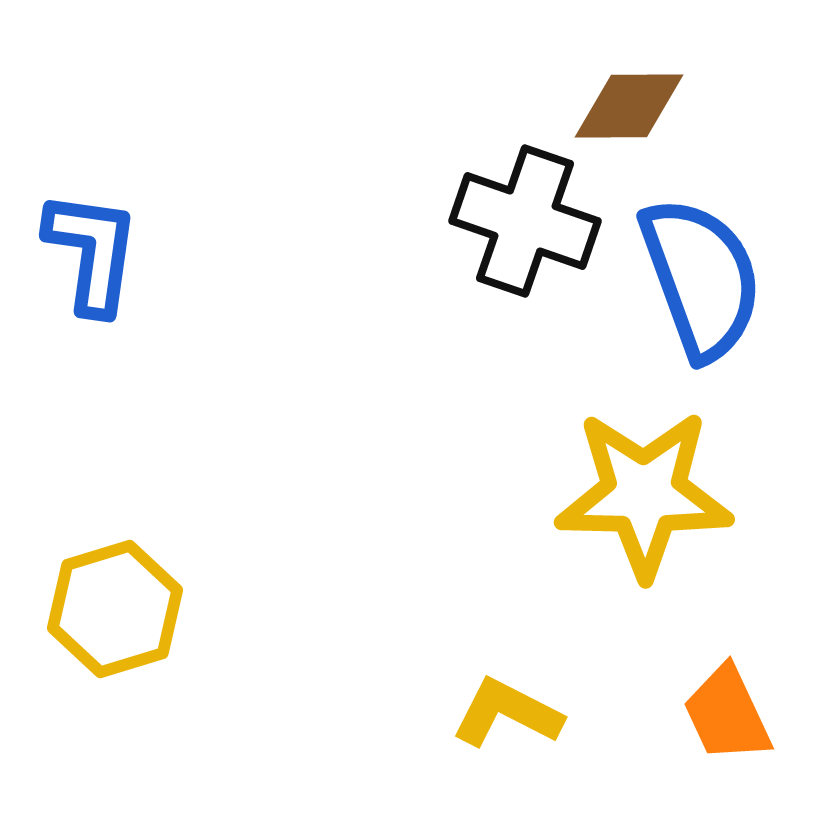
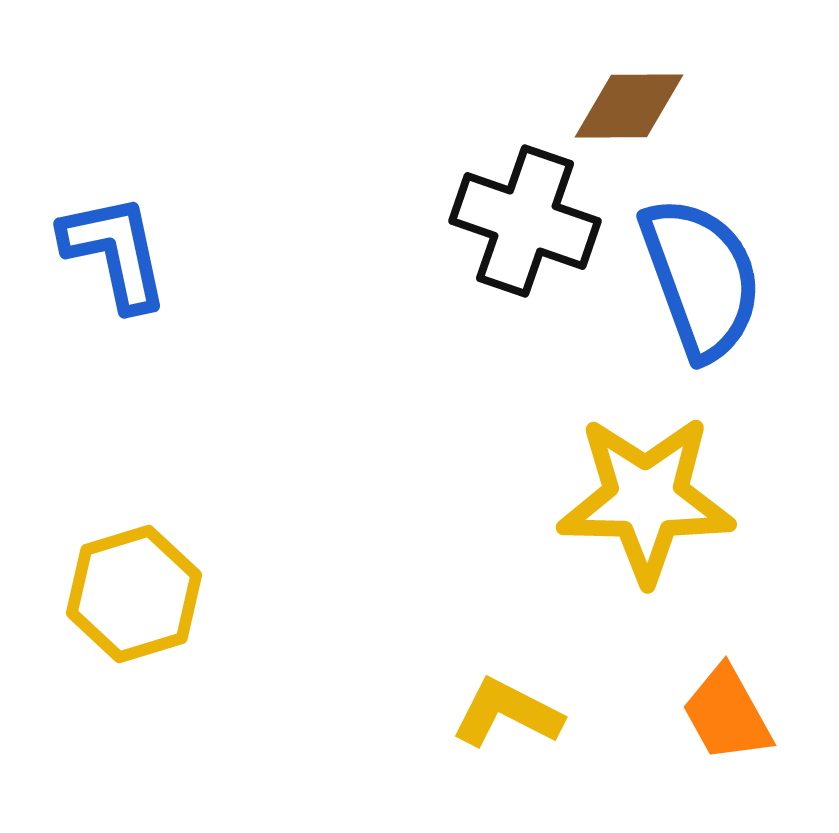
blue L-shape: moved 23 px right; rotated 20 degrees counterclockwise
yellow star: moved 2 px right, 5 px down
yellow hexagon: moved 19 px right, 15 px up
orange trapezoid: rotated 4 degrees counterclockwise
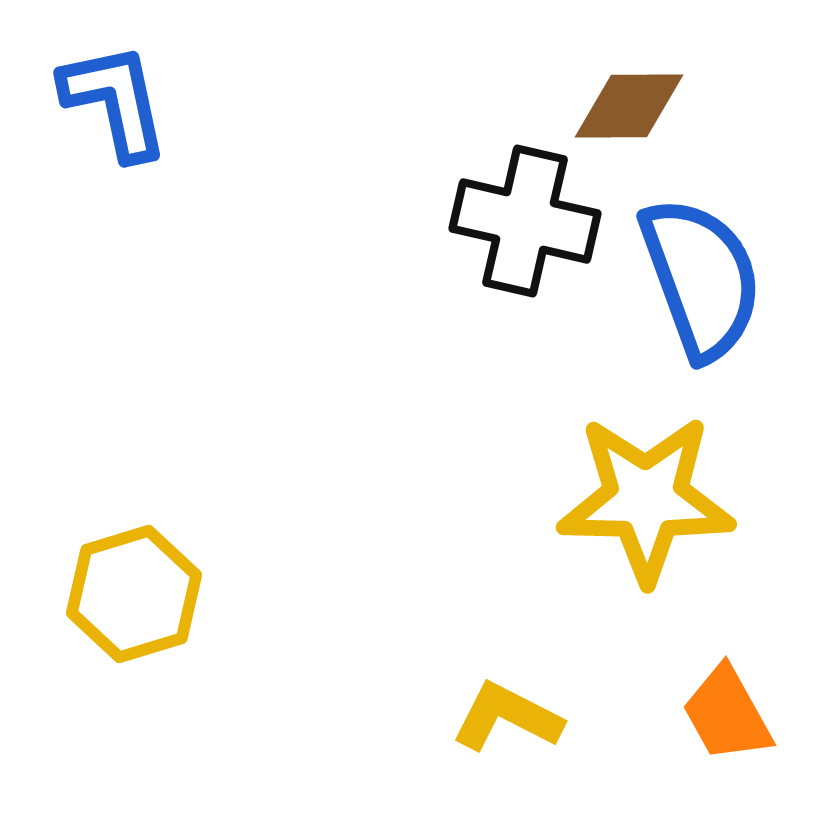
black cross: rotated 6 degrees counterclockwise
blue L-shape: moved 151 px up
yellow L-shape: moved 4 px down
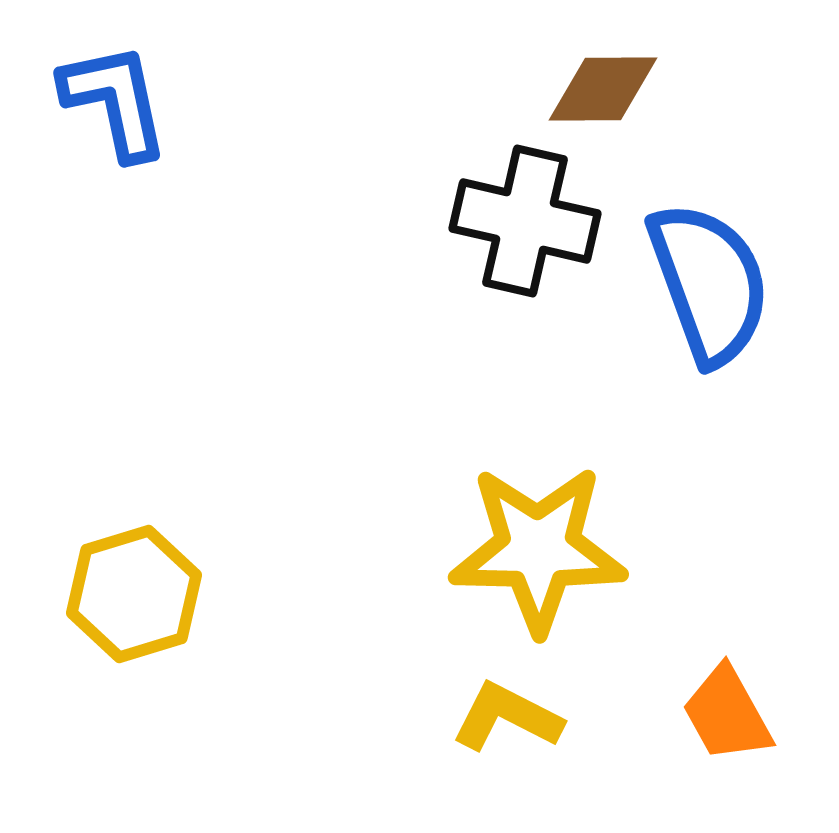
brown diamond: moved 26 px left, 17 px up
blue semicircle: moved 8 px right, 5 px down
yellow star: moved 108 px left, 50 px down
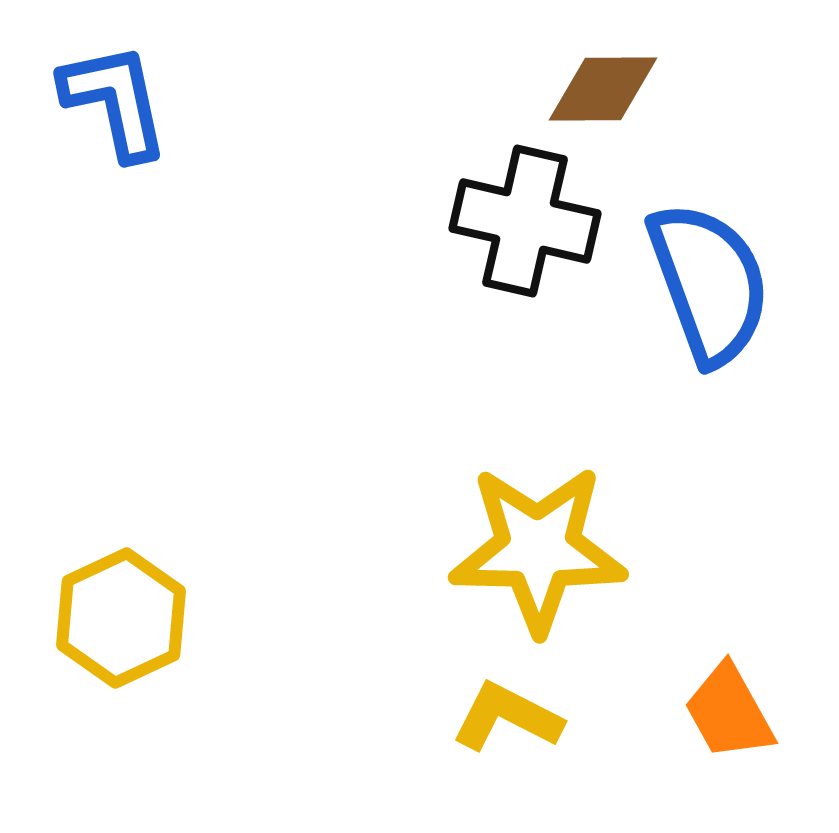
yellow hexagon: moved 13 px left, 24 px down; rotated 8 degrees counterclockwise
orange trapezoid: moved 2 px right, 2 px up
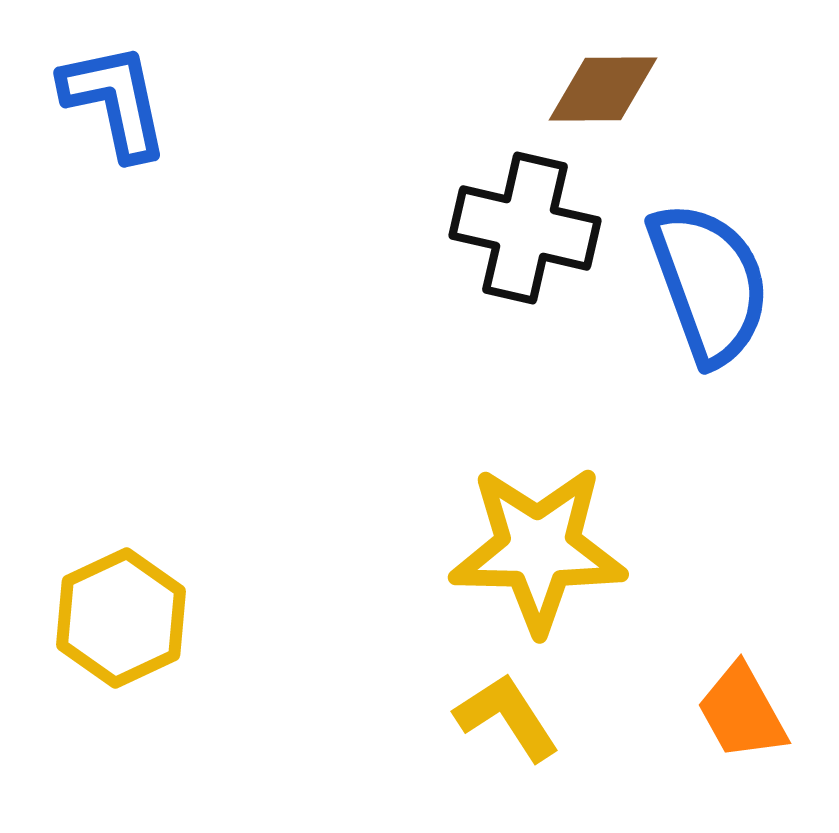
black cross: moved 7 px down
orange trapezoid: moved 13 px right
yellow L-shape: rotated 30 degrees clockwise
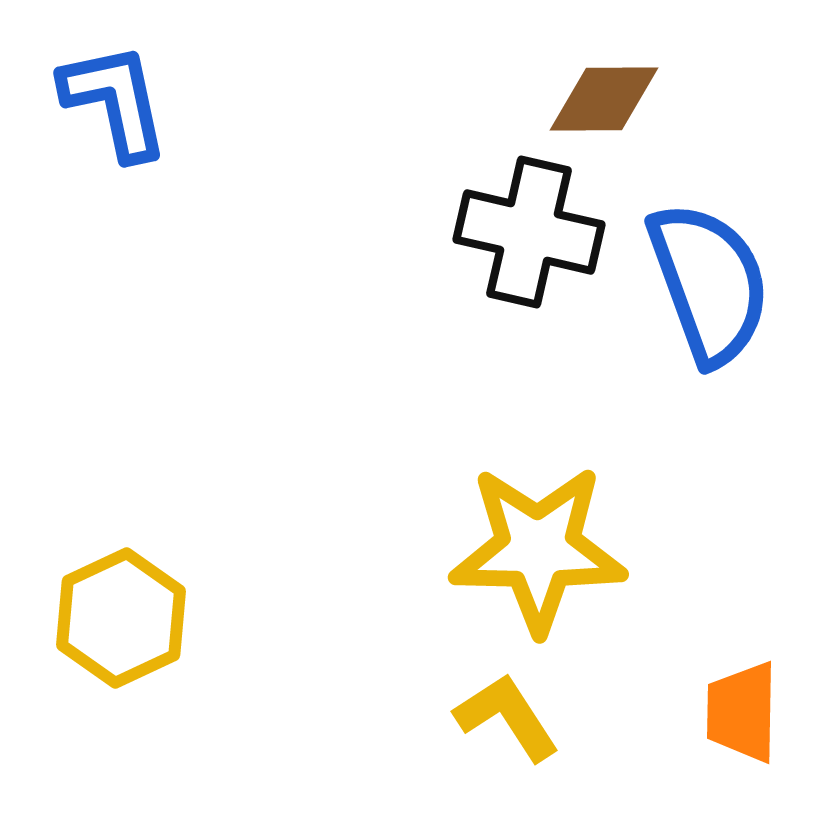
brown diamond: moved 1 px right, 10 px down
black cross: moved 4 px right, 4 px down
orange trapezoid: rotated 30 degrees clockwise
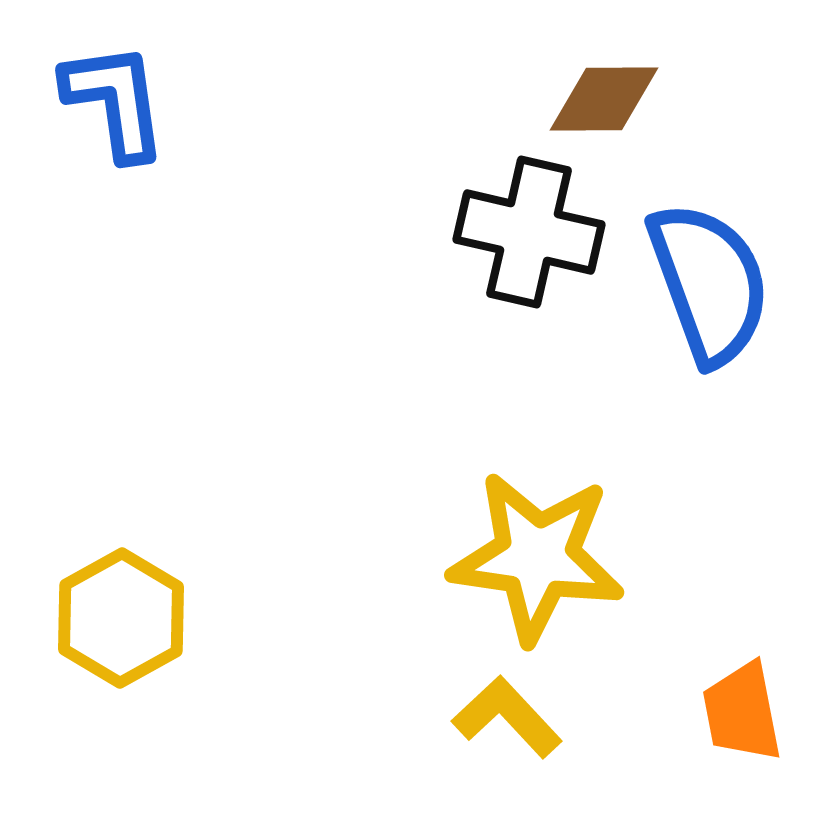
blue L-shape: rotated 4 degrees clockwise
yellow star: moved 1 px left, 8 px down; rotated 7 degrees clockwise
yellow hexagon: rotated 4 degrees counterclockwise
orange trapezoid: rotated 12 degrees counterclockwise
yellow L-shape: rotated 10 degrees counterclockwise
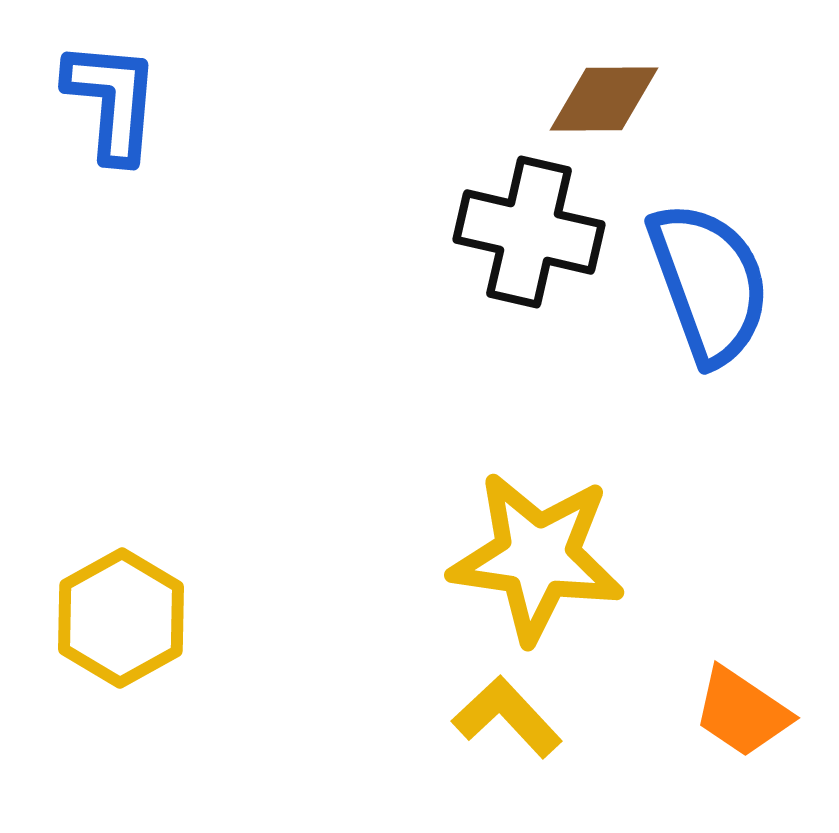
blue L-shape: moved 3 px left; rotated 13 degrees clockwise
orange trapezoid: rotated 45 degrees counterclockwise
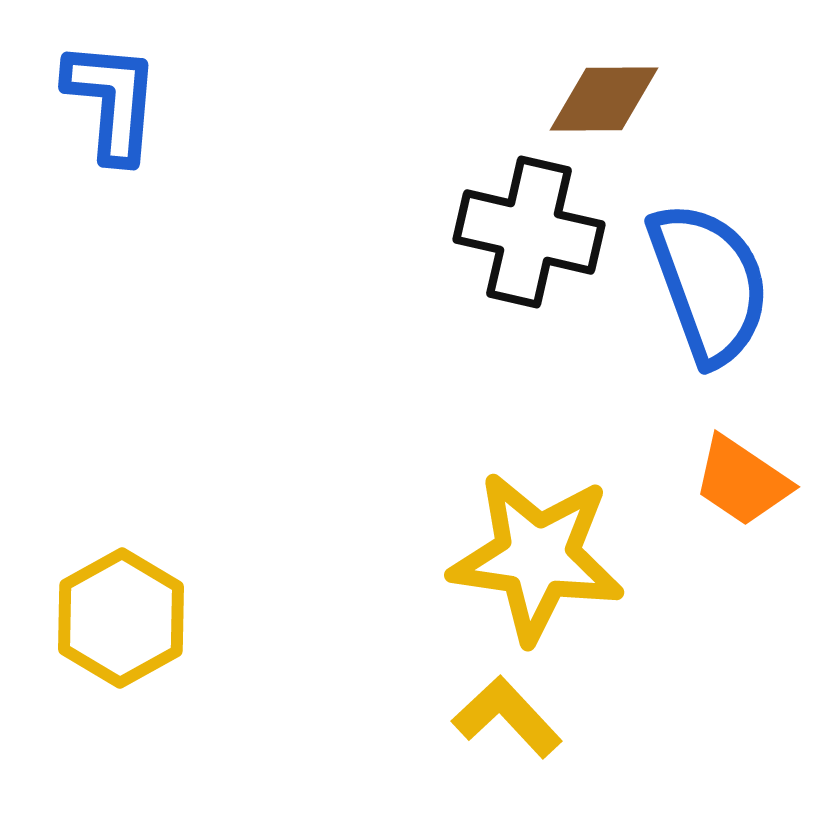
orange trapezoid: moved 231 px up
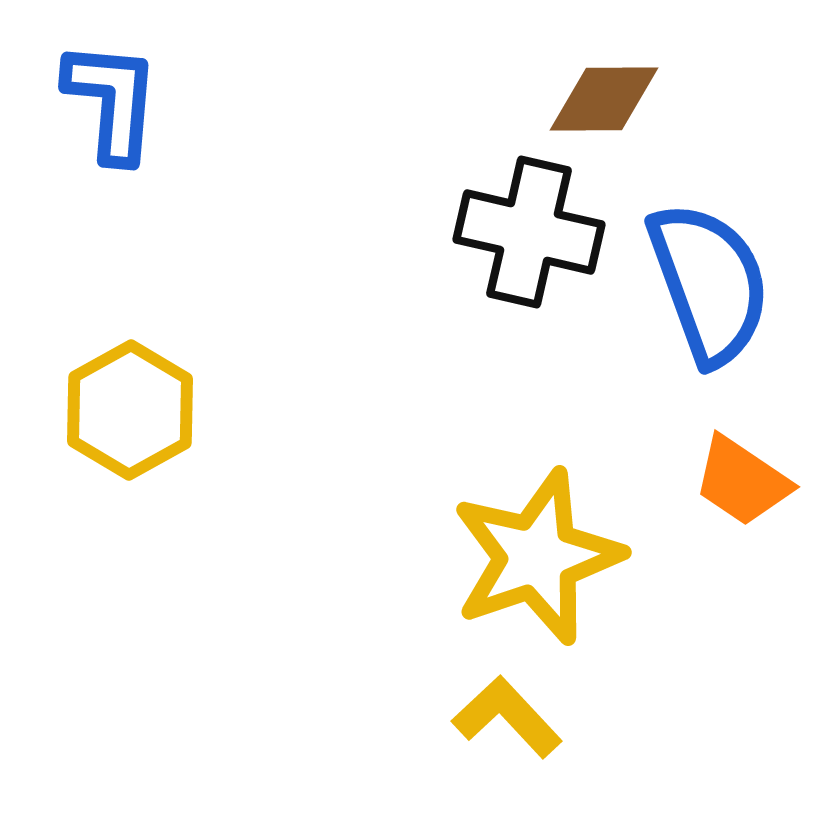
yellow star: rotated 27 degrees counterclockwise
yellow hexagon: moved 9 px right, 208 px up
